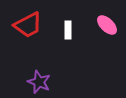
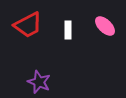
pink ellipse: moved 2 px left, 1 px down
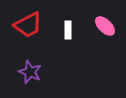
purple star: moved 9 px left, 10 px up
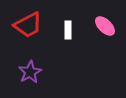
purple star: rotated 20 degrees clockwise
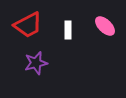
purple star: moved 6 px right, 9 px up; rotated 15 degrees clockwise
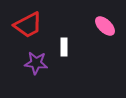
white rectangle: moved 4 px left, 17 px down
purple star: rotated 20 degrees clockwise
